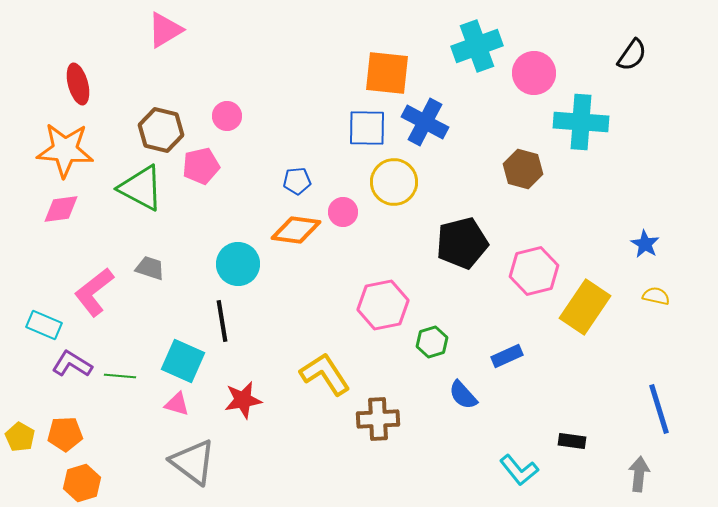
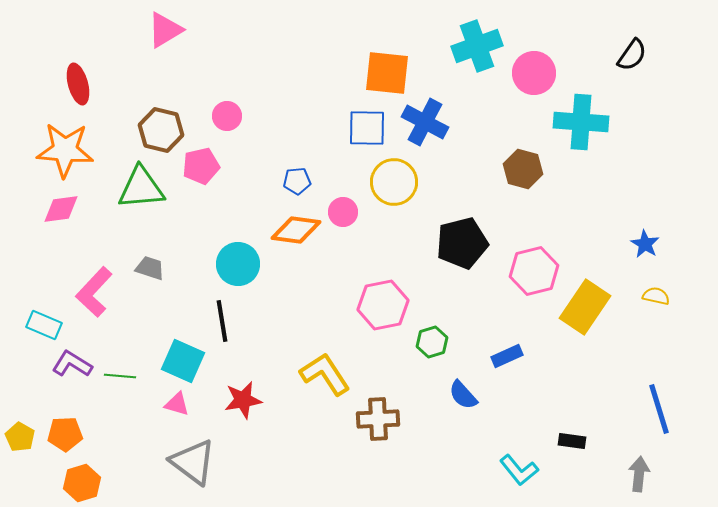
green triangle at (141, 188): rotated 33 degrees counterclockwise
pink L-shape at (94, 292): rotated 9 degrees counterclockwise
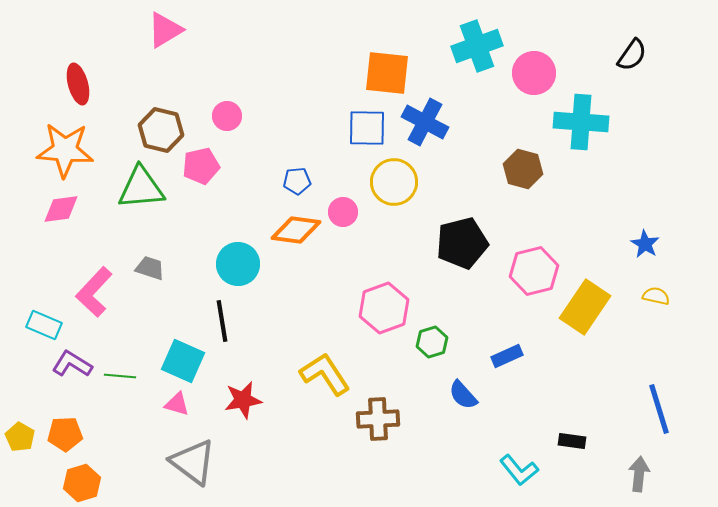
pink hexagon at (383, 305): moved 1 px right, 3 px down; rotated 9 degrees counterclockwise
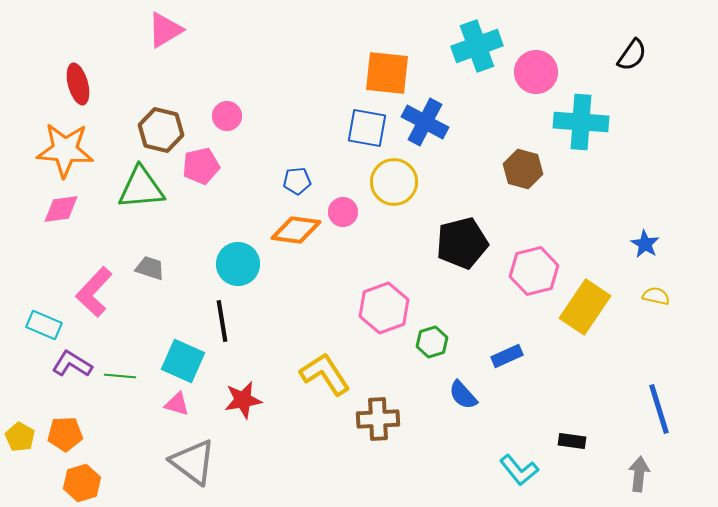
pink circle at (534, 73): moved 2 px right, 1 px up
blue square at (367, 128): rotated 9 degrees clockwise
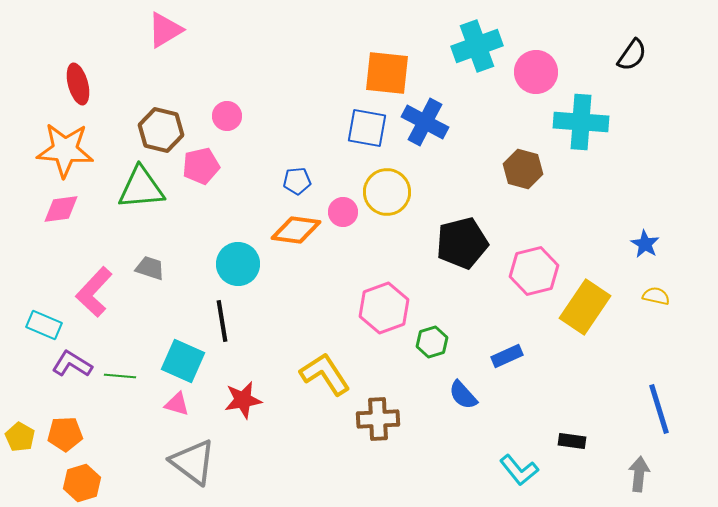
yellow circle at (394, 182): moved 7 px left, 10 px down
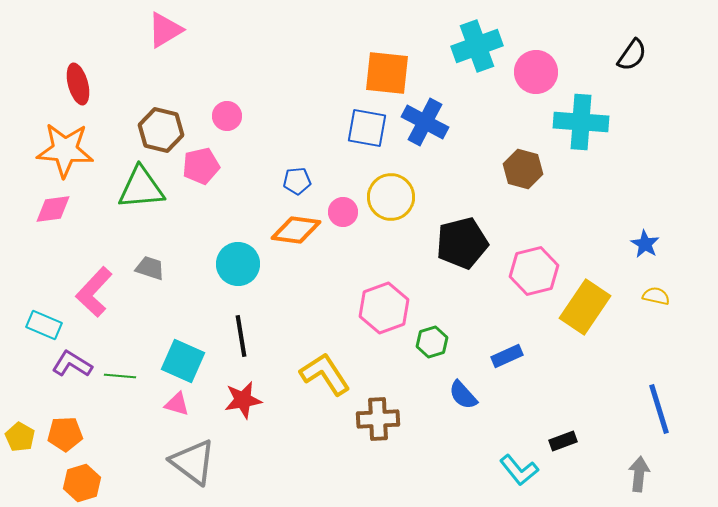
yellow circle at (387, 192): moved 4 px right, 5 px down
pink diamond at (61, 209): moved 8 px left
black line at (222, 321): moved 19 px right, 15 px down
black rectangle at (572, 441): moved 9 px left; rotated 28 degrees counterclockwise
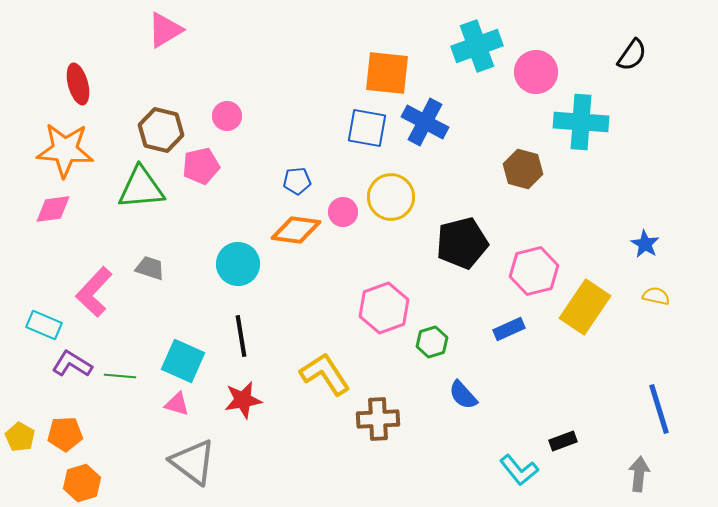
blue rectangle at (507, 356): moved 2 px right, 27 px up
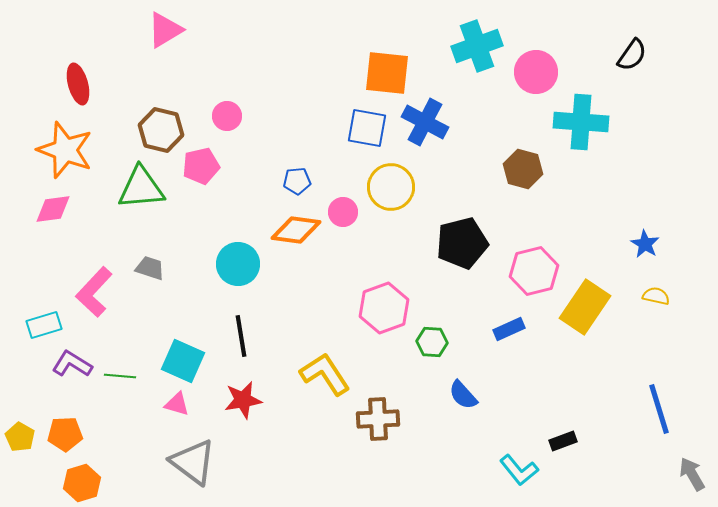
orange star at (65, 150): rotated 16 degrees clockwise
yellow circle at (391, 197): moved 10 px up
cyan rectangle at (44, 325): rotated 40 degrees counterclockwise
green hexagon at (432, 342): rotated 20 degrees clockwise
gray arrow at (639, 474): moved 53 px right; rotated 36 degrees counterclockwise
